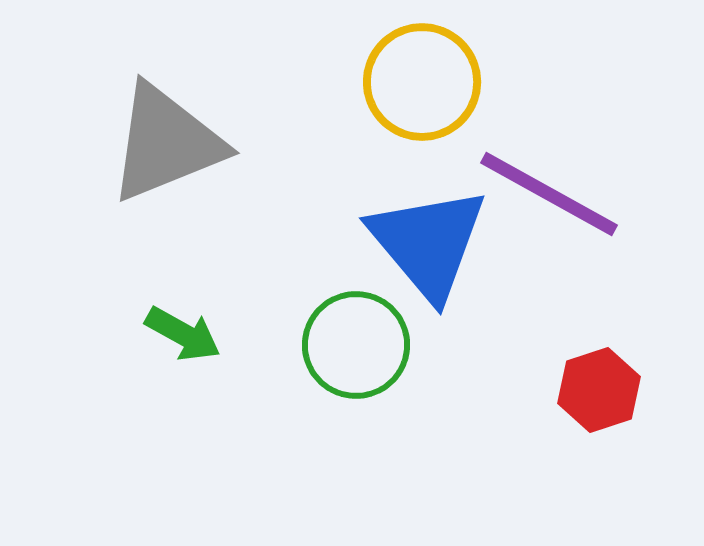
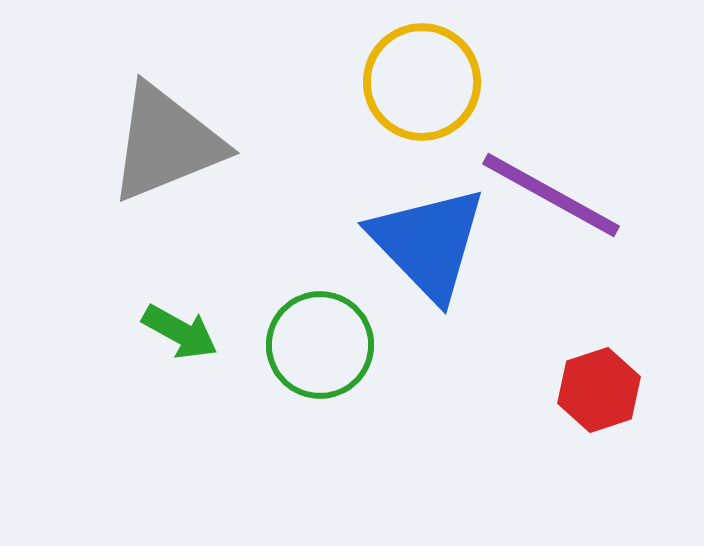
purple line: moved 2 px right, 1 px down
blue triangle: rotated 4 degrees counterclockwise
green arrow: moved 3 px left, 2 px up
green circle: moved 36 px left
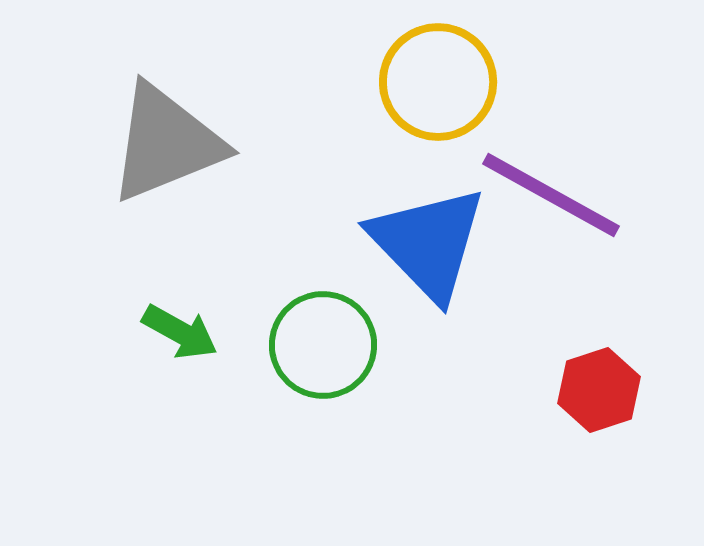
yellow circle: moved 16 px right
green circle: moved 3 px right
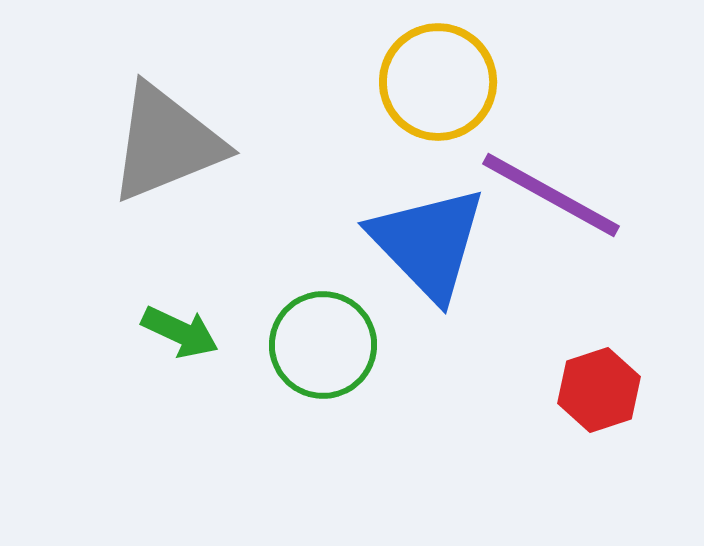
green arrow: rotated 4 degrees counterclockwise
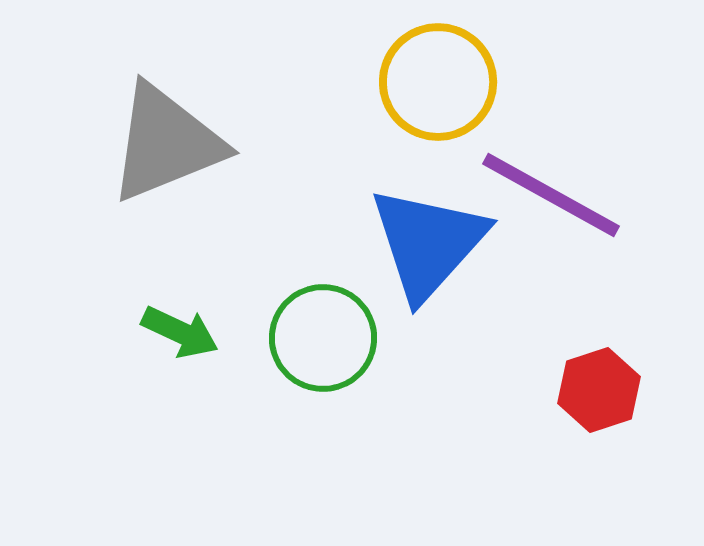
blue triangle: rotated 26 degrees clockwise
green circle: moved 7 px up
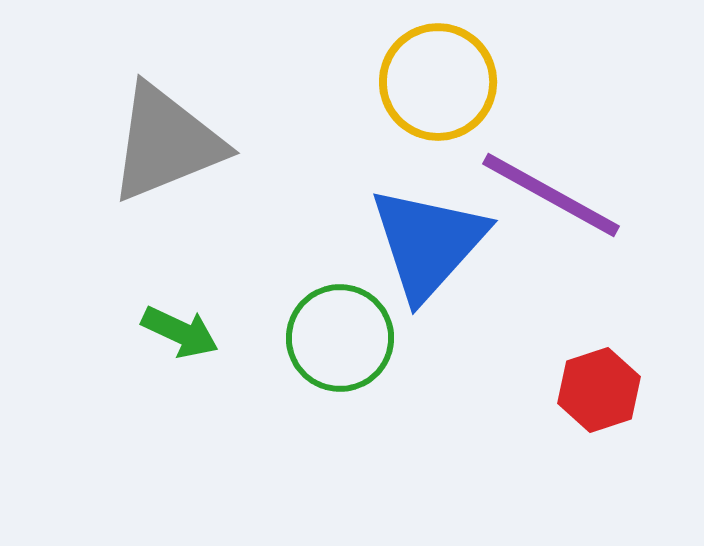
green circle: moved 17 px right
